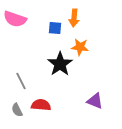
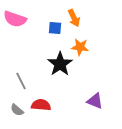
orange arrow: rotated 30 degrees counterclockwise
gray semicircle: rotated 24 degrees counterclockwise
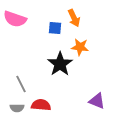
gray line: moved 3 px down
purple triangle: moved 2 px right
gray semicircle: moved 2 px up; rotated 40 degrees counterclockwise
